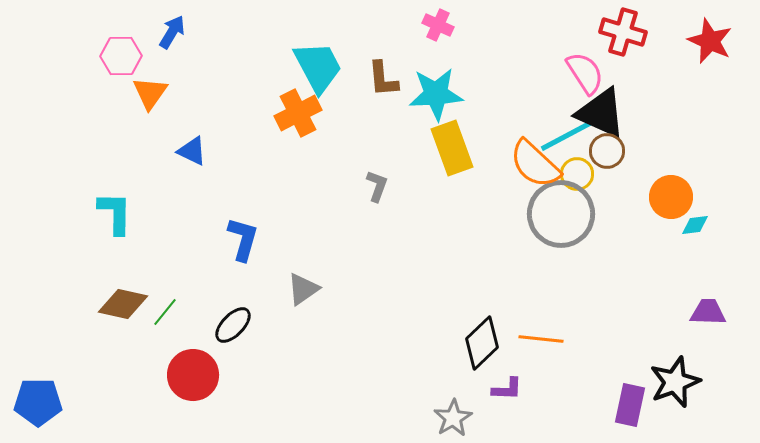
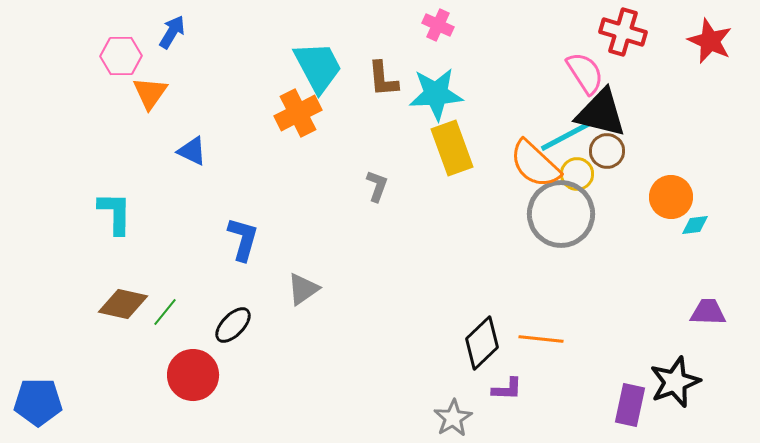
black triangle: rotated 10 degrees counterclockwise
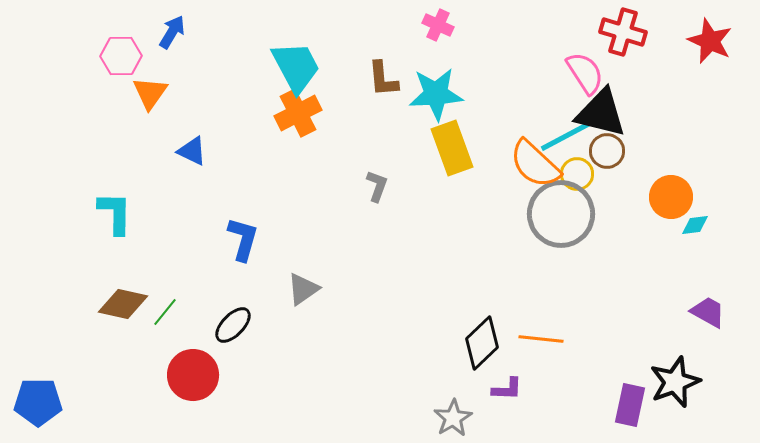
cyan trapezoid: moved 22 px left
purple trapezoid: rotated 27 degrees clockwise
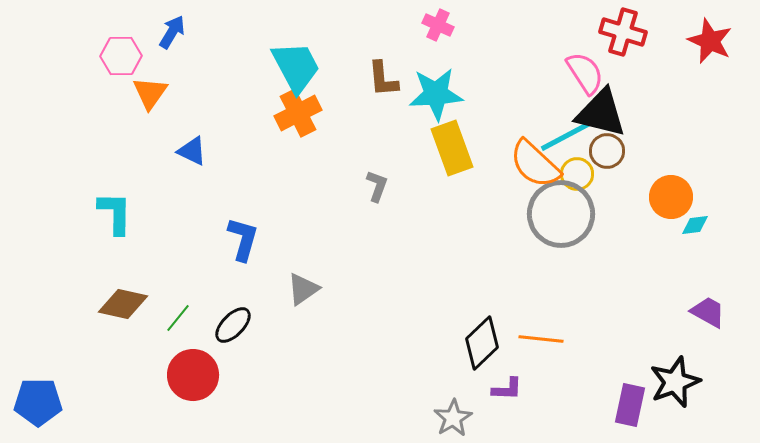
green line: moved 13 px right, 6 px down
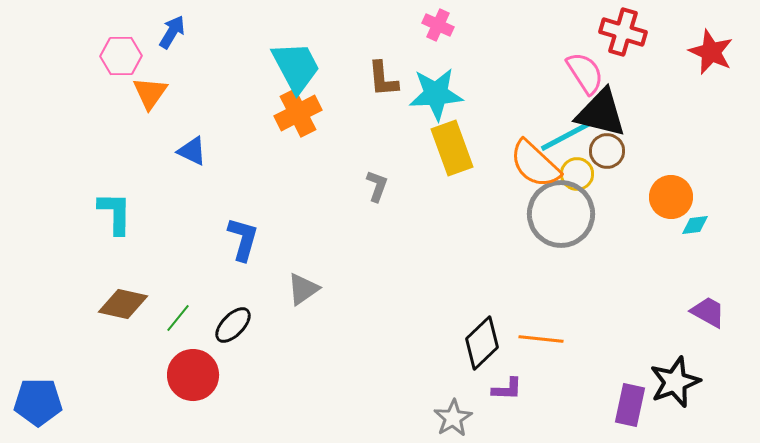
red star: moved 1 px right, 11 px down
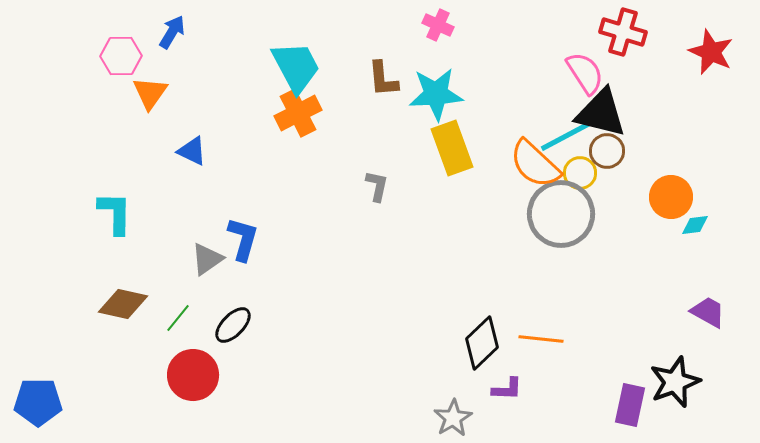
yellow circle: moved 3 px right, 1 px up
gray L-shape: rotated 8 degrees counterclockwise
gray triangle: moved 96 px left, 30 px up
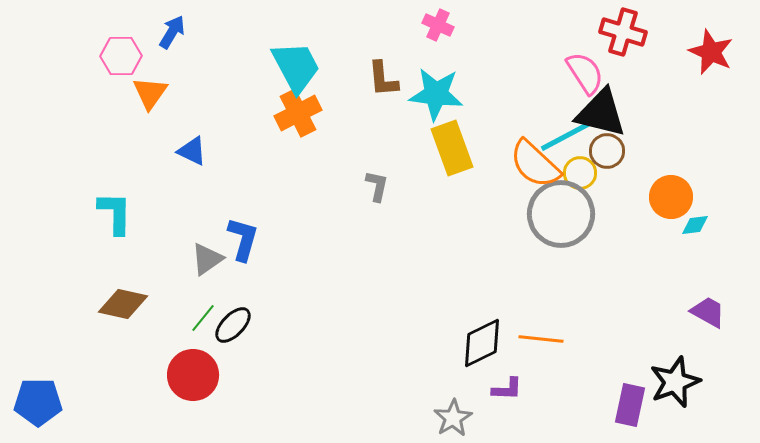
cyan star: rotated 10 degrees clockwise
green line: moved 25 px right
black diamond: rotated 18 degrees clockwise
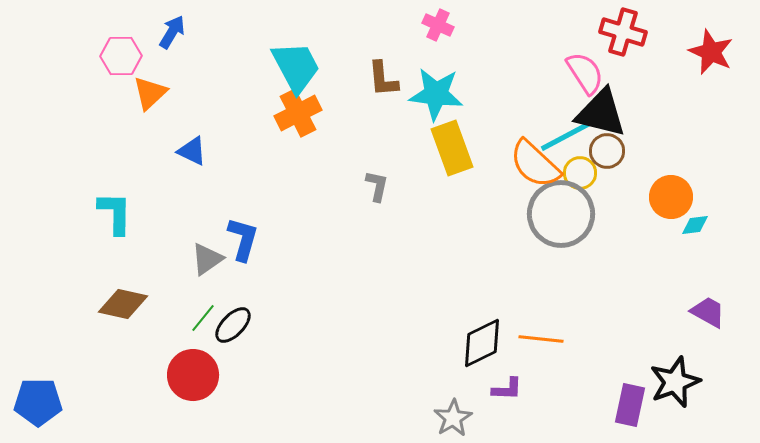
orange triangle: rotated 12 degrees clockwise
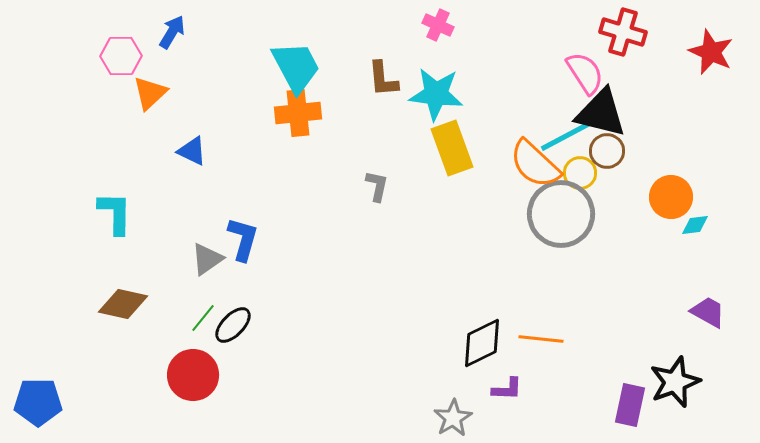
orange cross: rotated 21 degrees clockwise
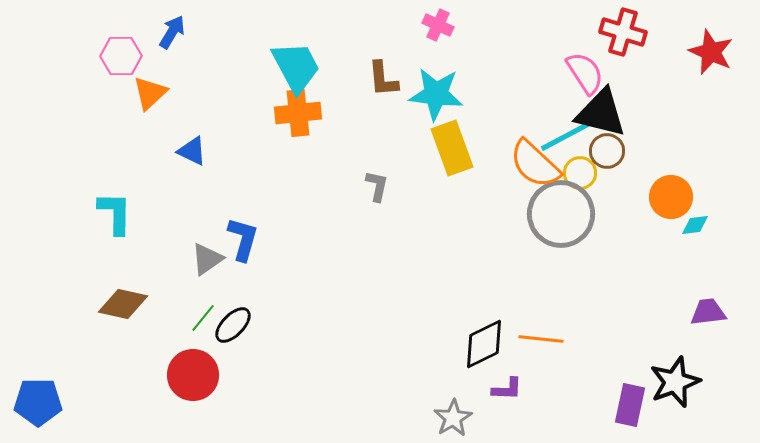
purple trapezoid: rotated 36 degrees counterclockwise
black diamond: moved 2 px right, 1 px down
